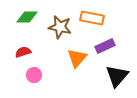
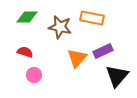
purple rectangle: moved 2 px left, 5 px down
red semicircle: moved 2 px right; rotated 35 degrees clockwise
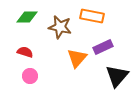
orange rectangle: moved 2 px up
purple rectangle: moved 4 px up
pink circle: moved 4 px left, 1 px down
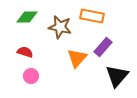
purple rectangle: rotated 24 degrees counterclockwise
pink circle: moved 1 px right
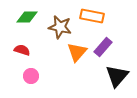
red semicircle: moved 3 px left, 2 px up
orange triangle: moved 6 px up
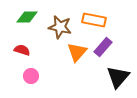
orange rectangle: moved 2 px right, 4 px down
black triangle: moved 1 px right, 1 px down
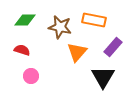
green diamond: moved 2 px left, 3 px down
purple rectangle: moved 10 px right
black triangle: moved 15 px left; rotated 10 degrees counterclockwise
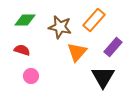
orange rectangle: rotated 60 degrees counterclockwise
